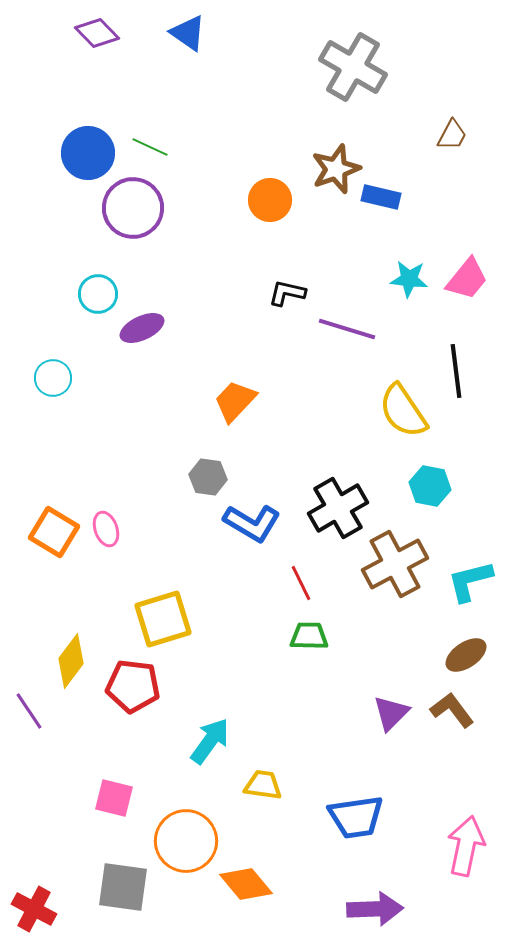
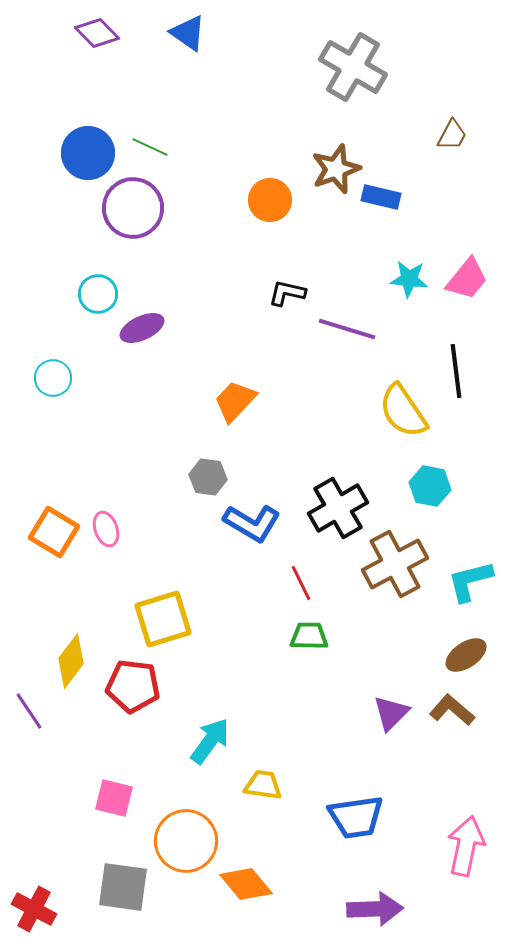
brown L-shape at (452, 710): rotated 12 degrees counterclockwise
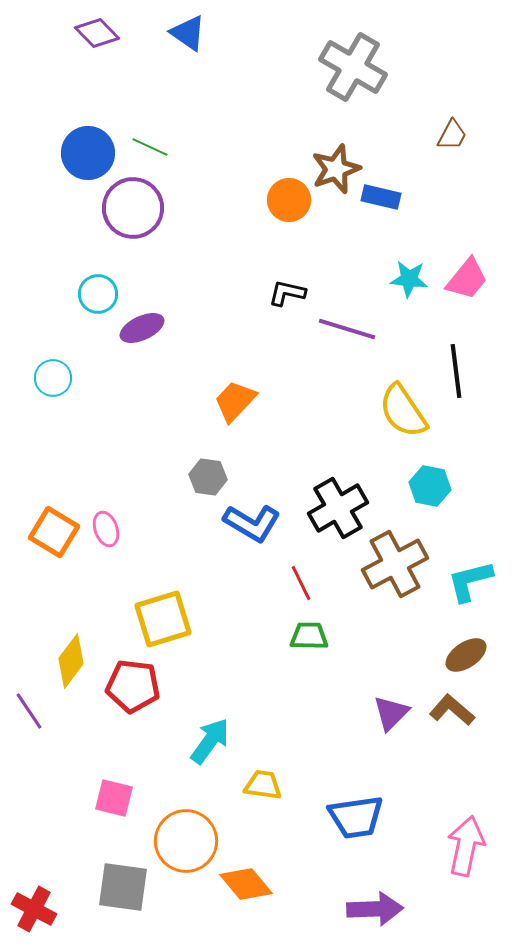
orange circle at (270, 200): moved 19 px right
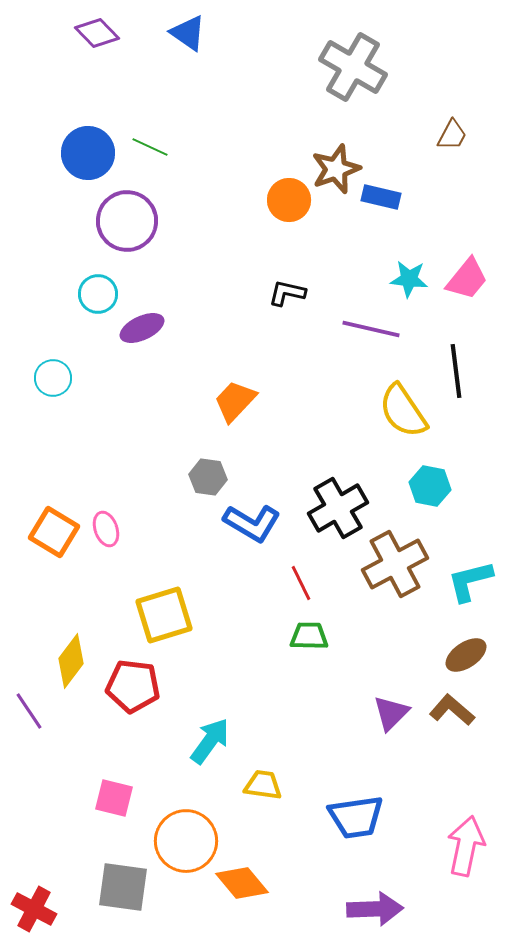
purple circle at (133, 208): moved 6 px left, 13 px down
purple line at (347, 329): moved 24 px right; rotated 4 degrees counterclockwise
yellow square at (163, 619): moved 1 px right, 4 px up
orange diamond at (246, 884): moved 4 px left, 1 px up
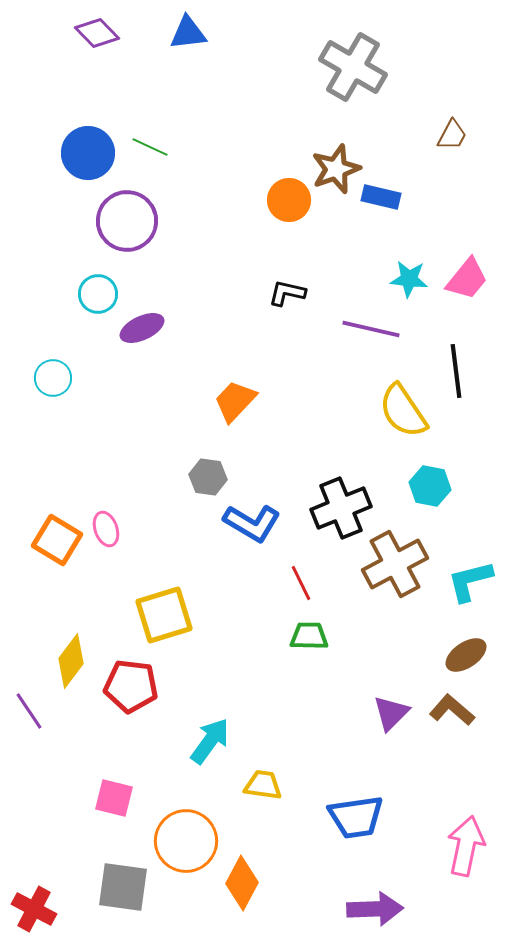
blue triangle at (188, 33): rotated 42 degrees counterclockwise
black cross at (338, 508): moved 3 px right; rotated 8 degrees clockwise
orange square at (54, 532): moved 3 px right, 8 px down
red pentagon at (133, 686): moved 2 px left
orange diamond at (242, 883): rotated 68 degrees clockwise
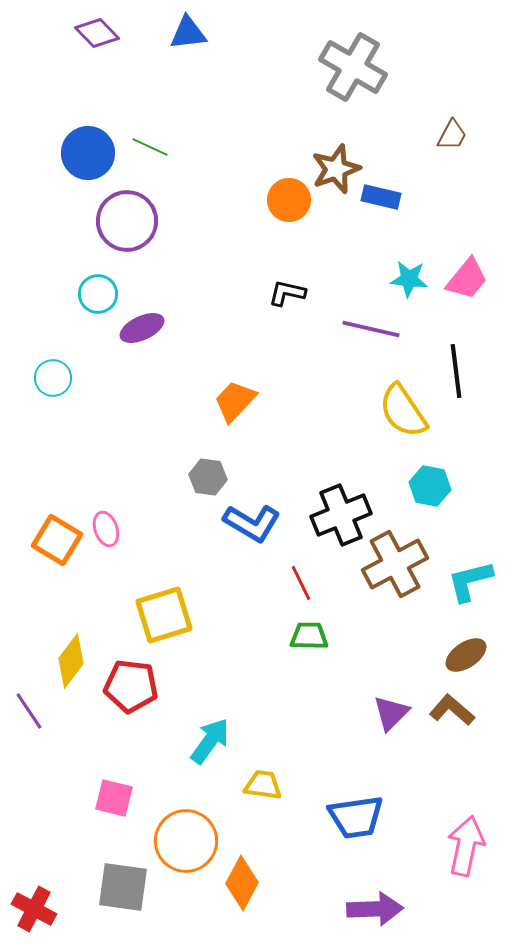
black cross at (341, 508): moved 7 px down
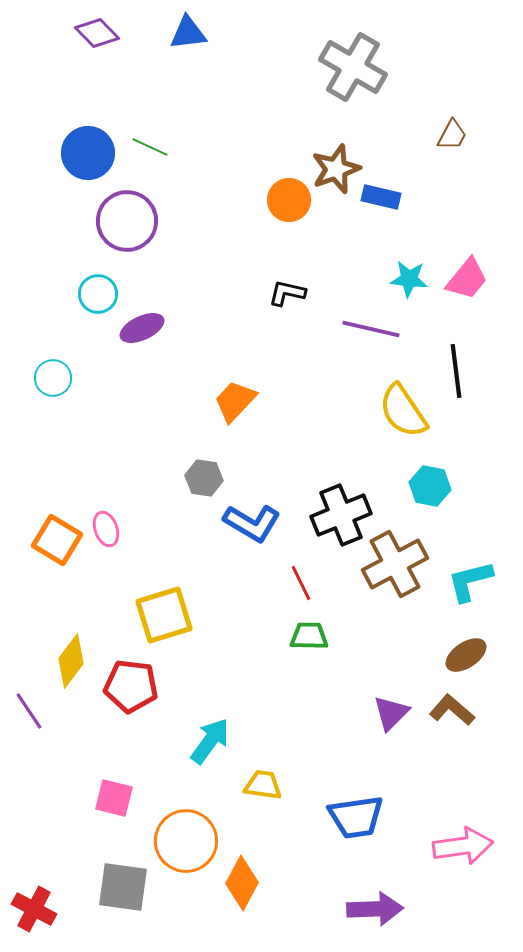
gray hexagon at (208, 477): moved 4 px left, 1 px down
pink arrow at (466, 846): moved 3 px left; rotated 70 degrees clockwise
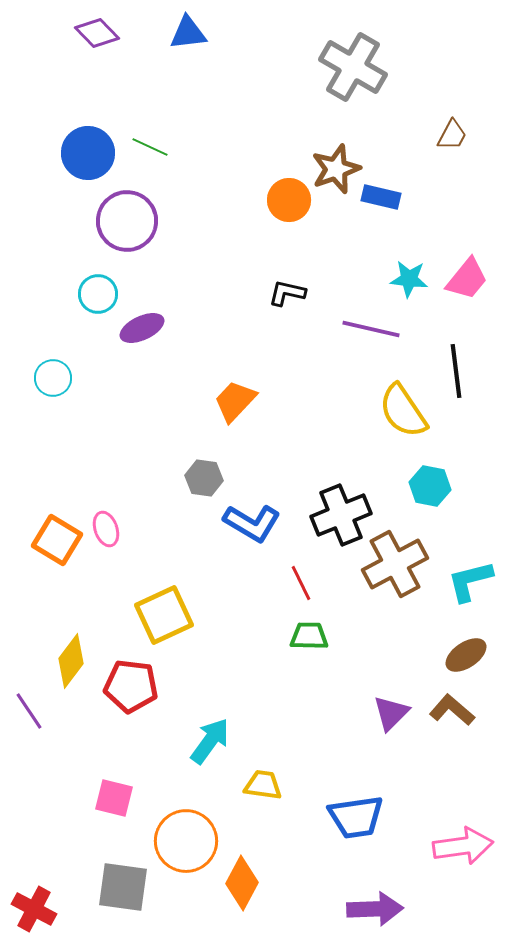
yellow square at (164, 615): rotated 8 degrees counterclockwise
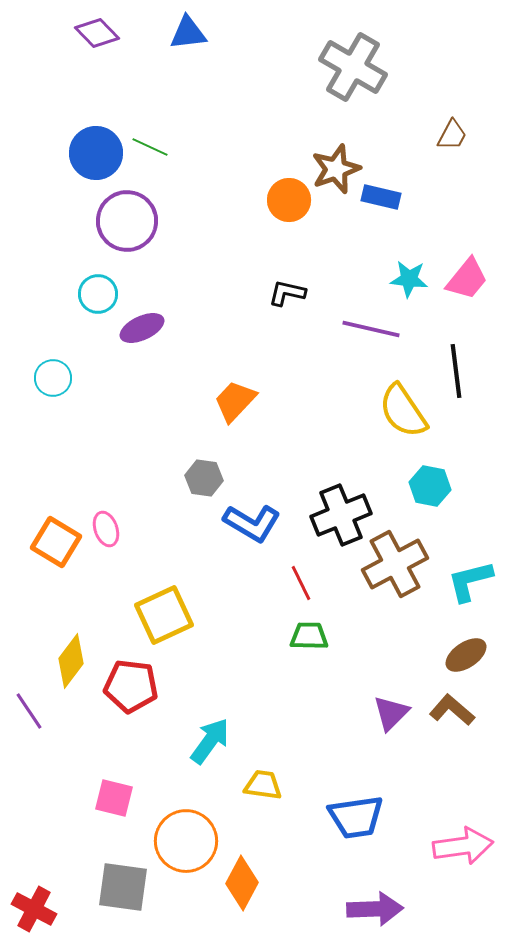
blue circle at (88, 153): moved 8 px right
orange square at (57, 540): moved 1 px left, 2 px down
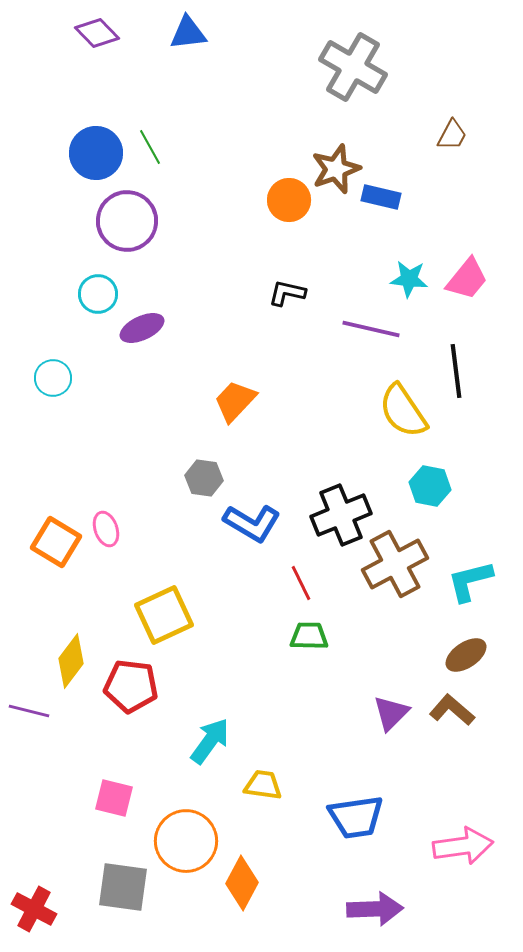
green line at (150, 147): rotated 36 degrees clockwise
purple line at (29, 711): rotated 42 degrees counterclockwise
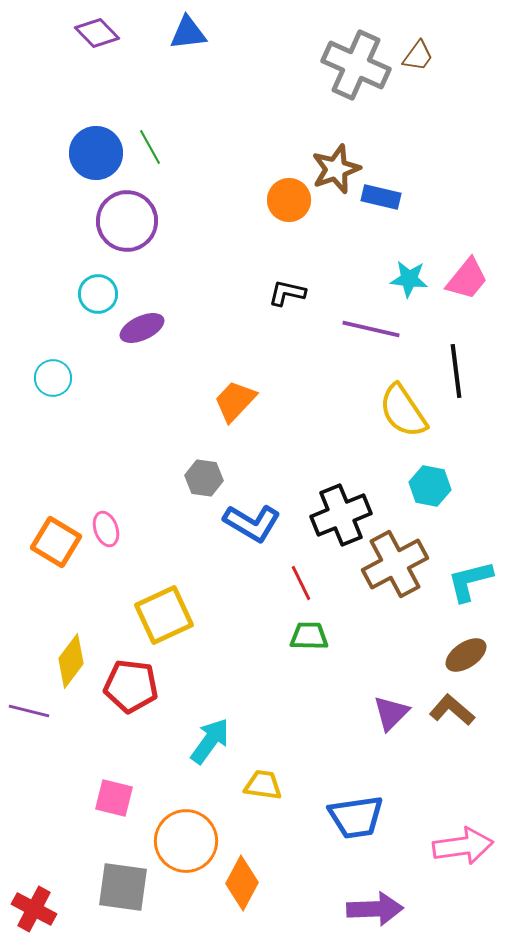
gray cross at (353, 67): moved 3 px right, 2 px up; rotated 6 degrees counterclockwise
brown trapezoid at (452, 135): moved 34 px left, 79 px up; rotated 8 degrees clockwise
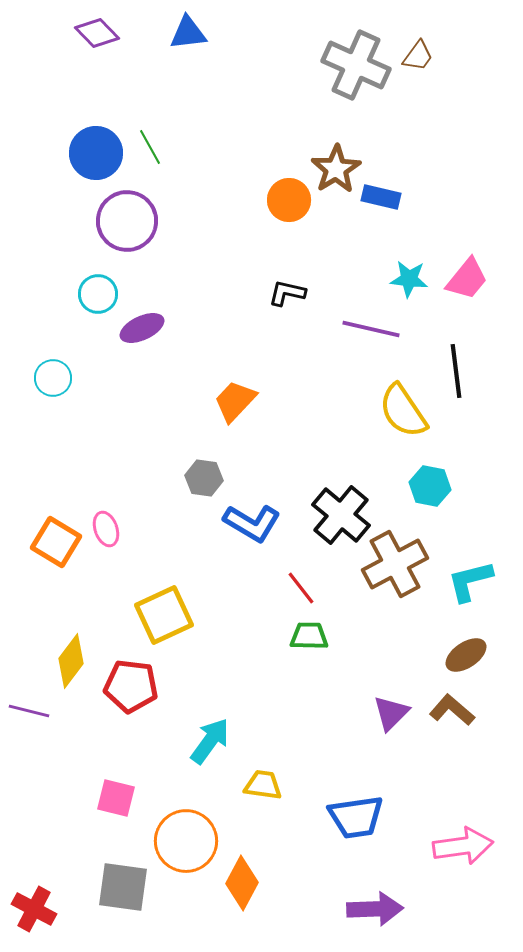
brown star at (336, 169): rotated 12 degrees counterclockwise
black cross at (341, 515): rotated 28 degrees counterclockwise
red line at (301, 583): moved 5 px down; rotated 12 degrees counterclockwise
pink square at (114, 798): moved 2 px right
